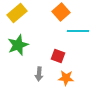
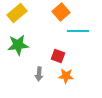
green star: rotated 15 degrees clockwise
orange star: moved 2 px up
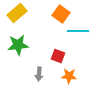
orange square: moved 2 px down; rotated 12 degrees counterclockwise
orange star: moved 3 px right
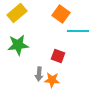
orange star: moved 17 px left, 4 px down
